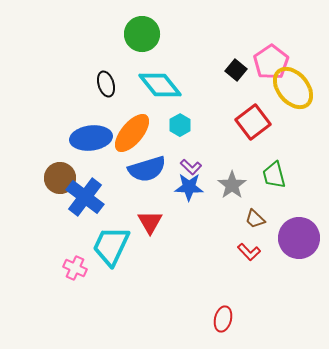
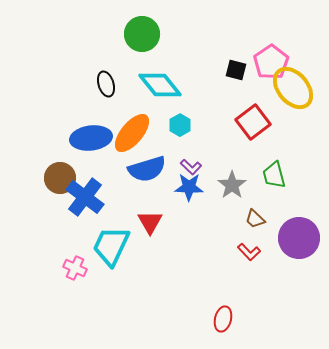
black square: rotated 25 degrees counterclockwise
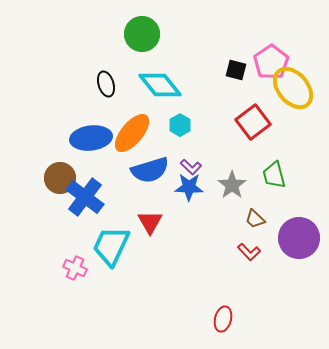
blue semicircle: moved 3 px right, 1 px down
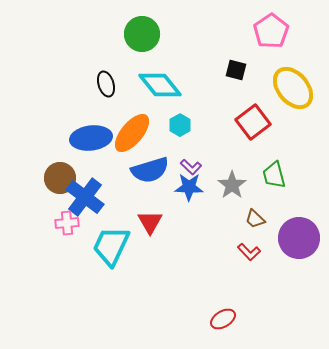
pink pentagon: moved 31 px up
pink cross: moved 8 px left, 45 px up; rotated 30 degrees counterclockwise
red ellipse: rotated 45 degrees clockwise
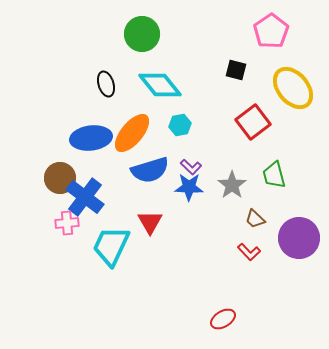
cyan hexagon: rotated 20 degrees clockwise
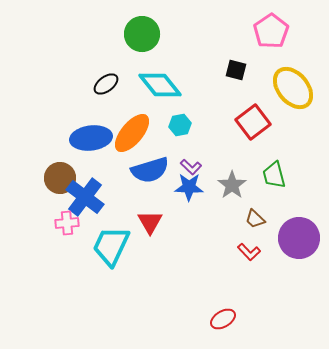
black ellipse: rotated 70 degrees clockwise
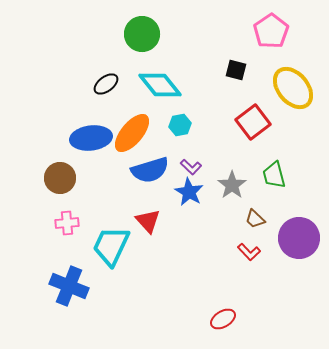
blue star: moved 5 px down; rotated 28 degrees clockwise
blue cross: moved 16 px left, 89 px down; rotated 15 degrees counterclockwise
red triangle: moved 2 px left, 1 px up; rotated 12 degrees counterclockwise
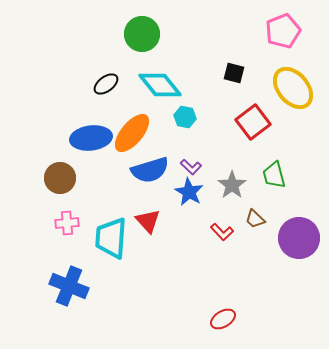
pink pentagon: moved 12 px right; rotated 12 degrees clockwise
black square: moved 2 px left, 3 px down
cyan hexagon: moved 5 px right, 8 px up; rotated 20 degrees clockwise
cyan trapezoid: moved 8 px up; rotated 21 degrees counterclockwise
red L-shape: moved 27 px left, 20 px up
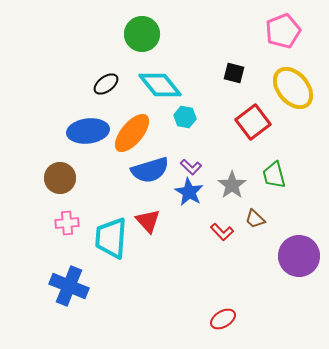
blue ellipse: moved 3 px left, 7 px up
purple circle: moved 18 px down
